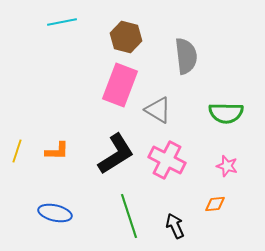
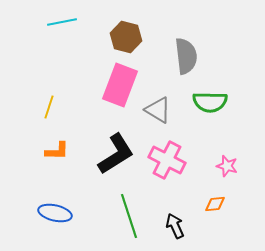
green semicircle: moved 16 px left, 11 px up
yellow line: moved 32 px right, 44 px up
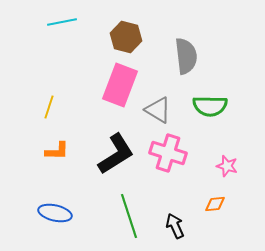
green semicircle: moved 4 px down
pink cross: moved 1 px right, 7 px up; rotated 9 degrees counterclockwise
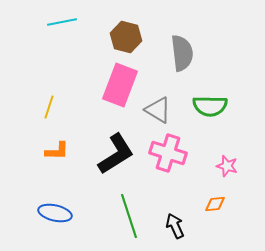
gray semicircle: moved 4 px left, 3 px up
